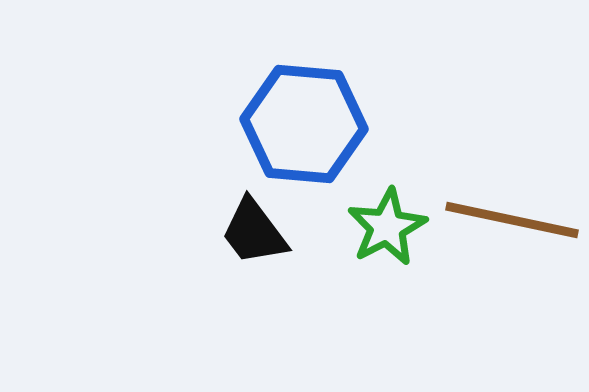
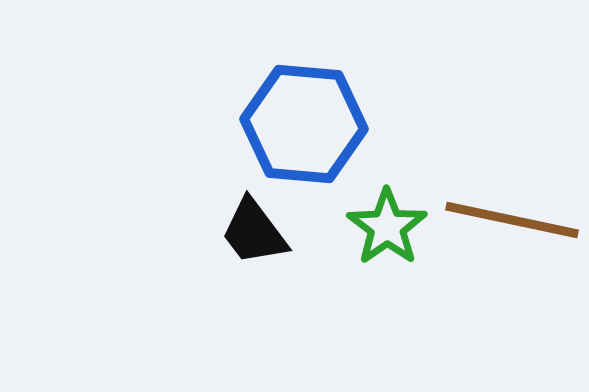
green star: rotated 8 degrees counterclockwise
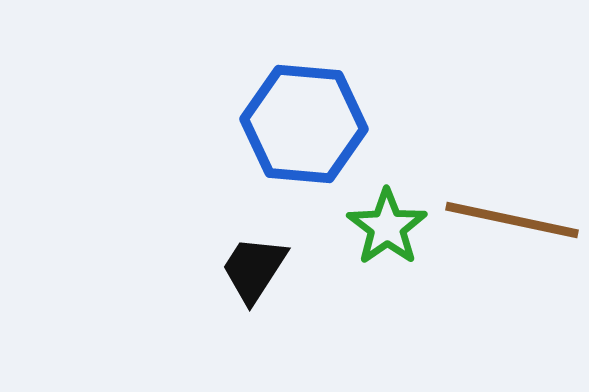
black trapezoid: moved 37 px down; rotated 70 degrees clockwise
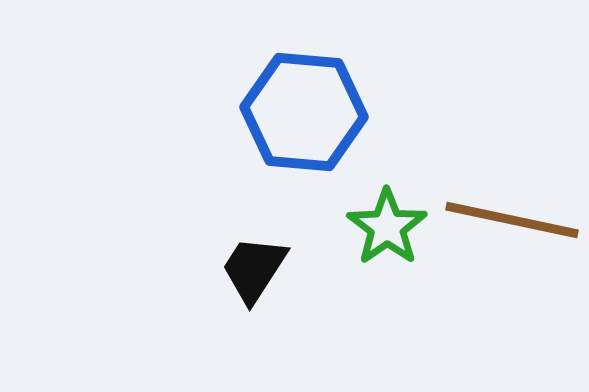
blue hexagon: moved 12 px up
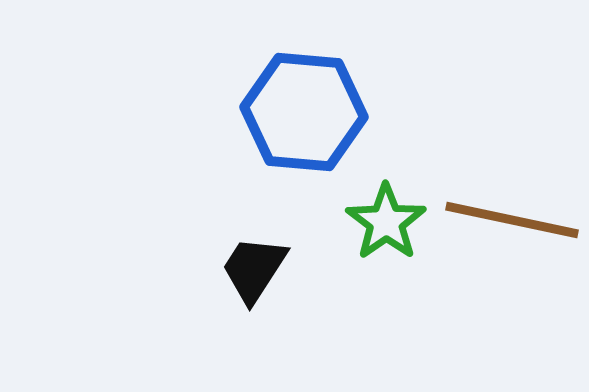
green star: moved 1 px left, 5 px up
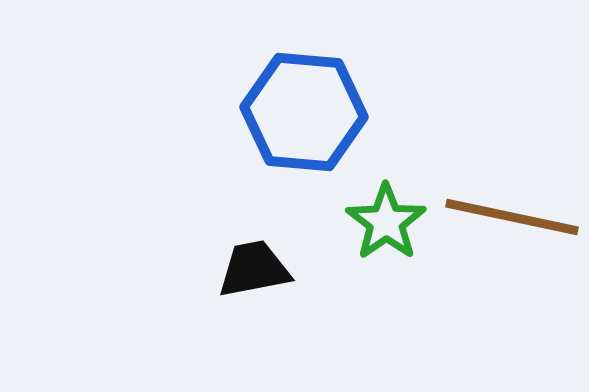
brown line: moved 3 px up
black trapezoid: rotated 46 degrees clockwise
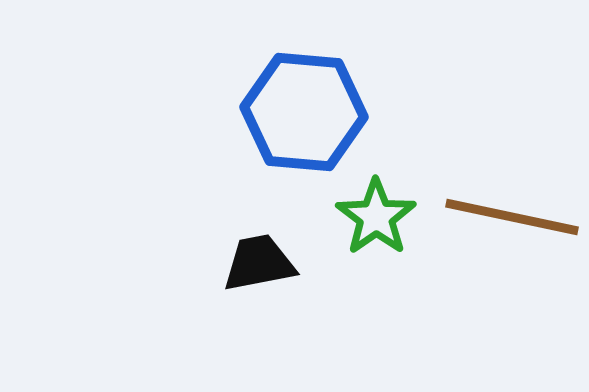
green star: moved 10 px left, 5 px up
black trapezoid: moved 5 px right, 6 px up
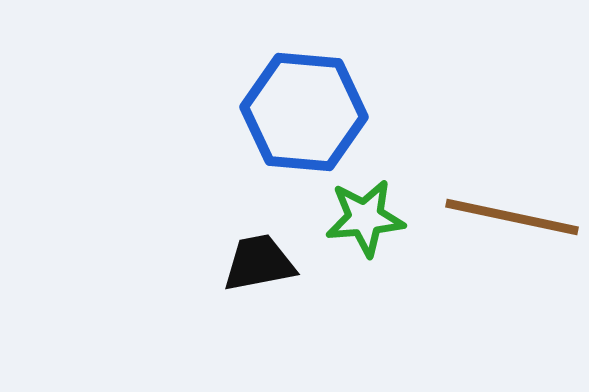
green star: moved 11 px left, 1 px down; rotated 30 degrees clockwise
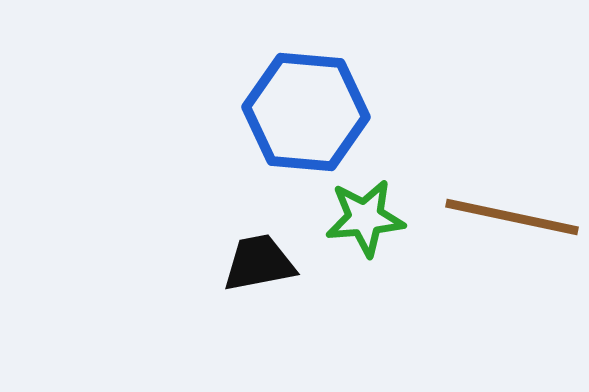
blue hexagon: moved 2 px right
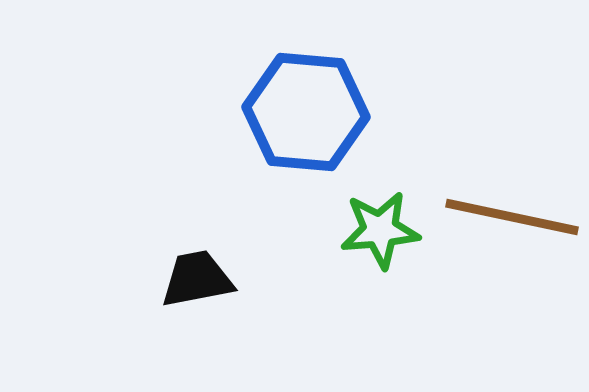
green star: moved 15 px right, 12 px down
black trapezoid: moved 62 px left, 16 px down
